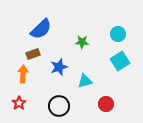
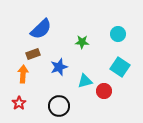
cyan square: moved 6 px down; rotated 24 degrees counterclockwise
red circle: moved 2 px left, 13 px up
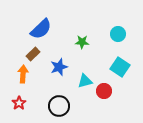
brown rectangle: rotated 24 degrees counterclockwise
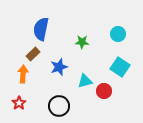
blue semicircle: rotated 145 degrees clockwise
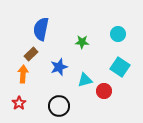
brown rectangle: moved 2 px left
cyan triangle: moved 1 px up
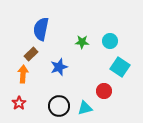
cyan circle: moved 8 px left, 7 px down
cyan triangle: moved 28 px down
